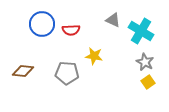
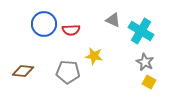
blue circle: moved 2 px right
gray pentagon: moved 1 px right, 1 px up
yellow square: moved 1 px right; rotated 24 degrees counterclockwise
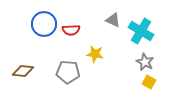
yellow star: moved 1 px right, 2 px up
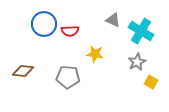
red semicircle: moved 1 px left, 1 px down
gray star: moved 8 px left; rotated 18 degrees clockwise
gray pentagon: moved 5 px down
yellow square: moved 2 px right
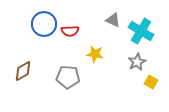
brown diamond: rotated 35 degrees counterclockwise
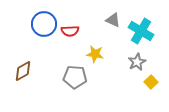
gray pentagon: moved 7 px right
yellow square: rotated 16 degrees clockwise
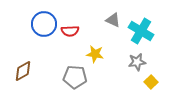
gray star: rotated 18 degrees clockwise
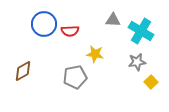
gray triangle: rotated 21 degrees counterclockwise
gray pentagon: rotated 15 degrees counterclockwise
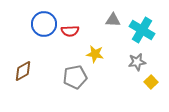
cyan cross: moved 1 px right, 1 px up
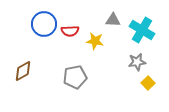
yellow star: moved 13 px up
yellow square: moved 3 px left, 1 px down
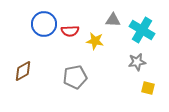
yellow square: moved 5 px down; rotated 32 degrees counterclockwise
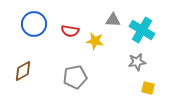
blue circle: moved 10 px left
red semicircle: rotated 12 degrees clockwise
